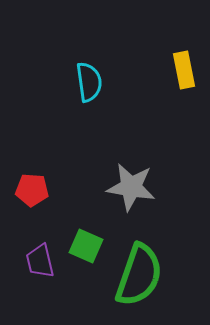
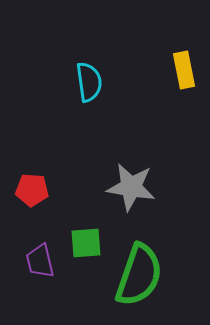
green square: moved 3 px up; rotated 28 degrees counterclockwise
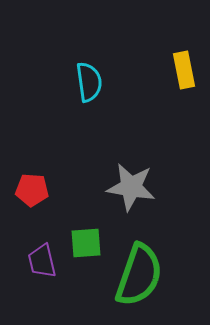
purple trapezoid: moved 2 px right
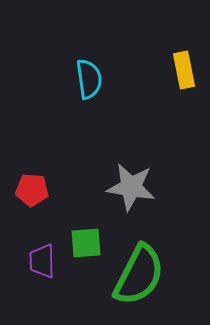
cyan semicircle: moved 3 px up
purple trapezoid: rotated 12 degrees clockwise
green semicircle: rotated 8 degrees clockwise
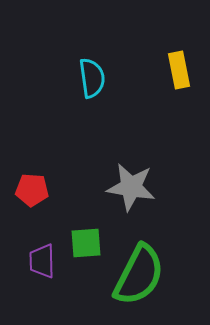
yellow rectangle: moved 5 px left
cyan semicircle: moved 3 px right, 1 px up
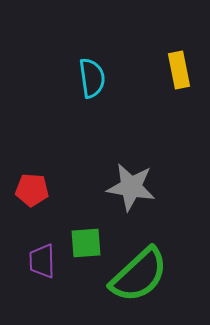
green semicircle: rotated 20 degrees clockwise
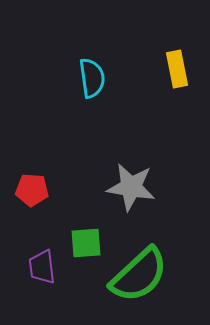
yellow rectangle: moved 2 px left, 1 px up
purple trapezoid: moved 6 px down; rotated 6 degrees counterclockwise
